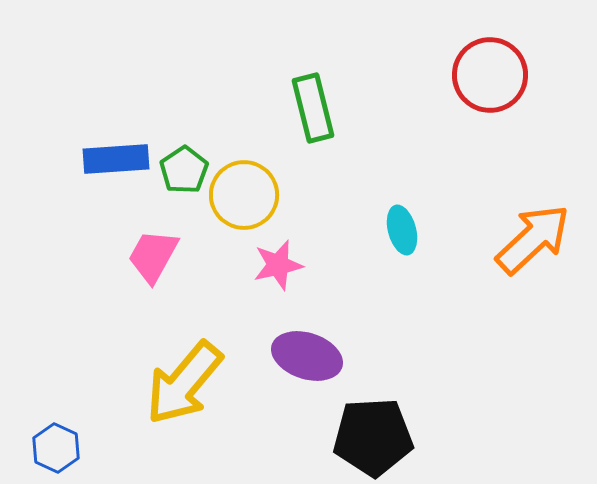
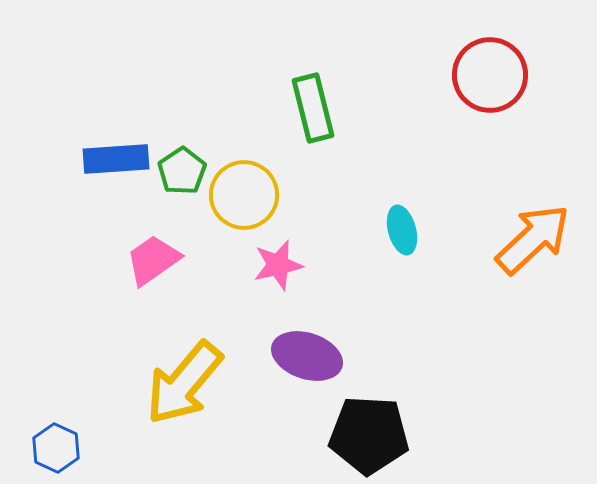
green pentagon: moved 2 px left, 1 px down
pink trapezoid: moved 4 px down; rotated 26 degrees clockwise
black pentagon: moved 4 px left, 2 px up; rotated 6 degrees clockwise
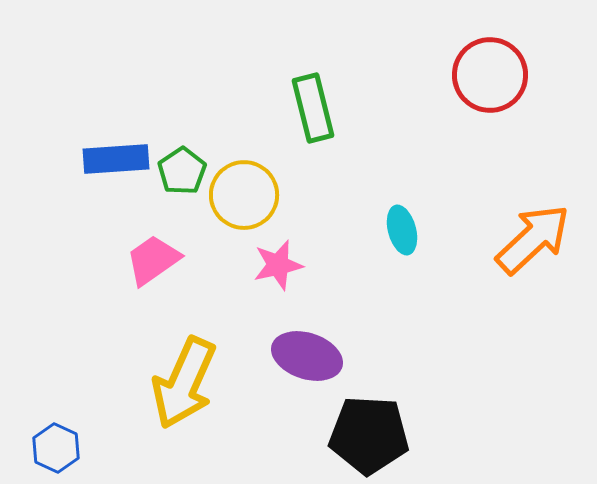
yellow arrow: rotated 16 degrees counterclockwise
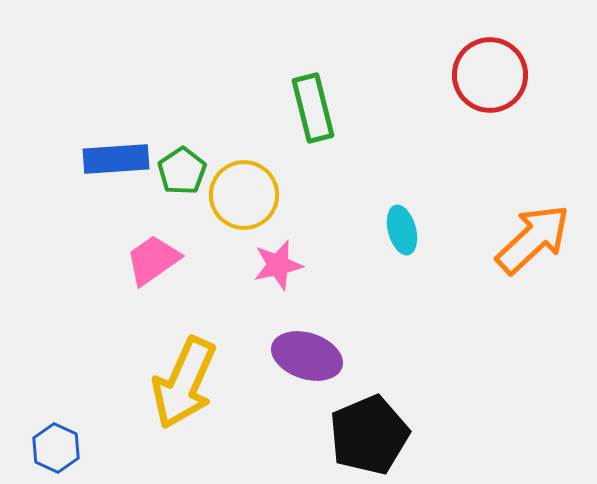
black pentagon: rotated 26 degrees counterclockwise
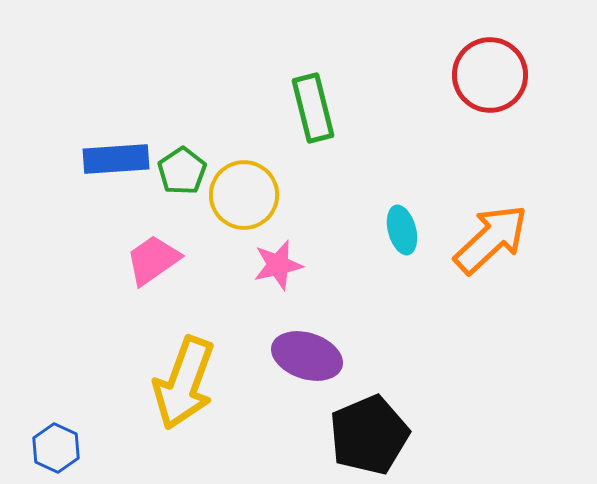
orange arrow: moved 42 px left
yellow arrow: rotated 4 degrees counterclockwise
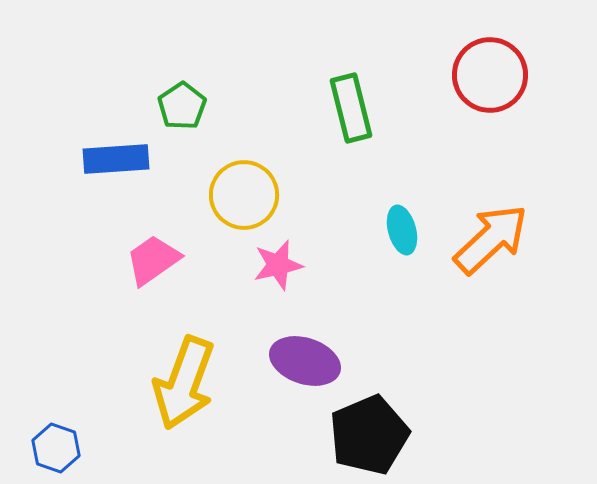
green rectangle: moved 38 px right
green pentagon: moved 65 px up
purple ellipse: moved 2 px left, 5 px down
blue hexagon: rotated 6 degrees counterclockwise
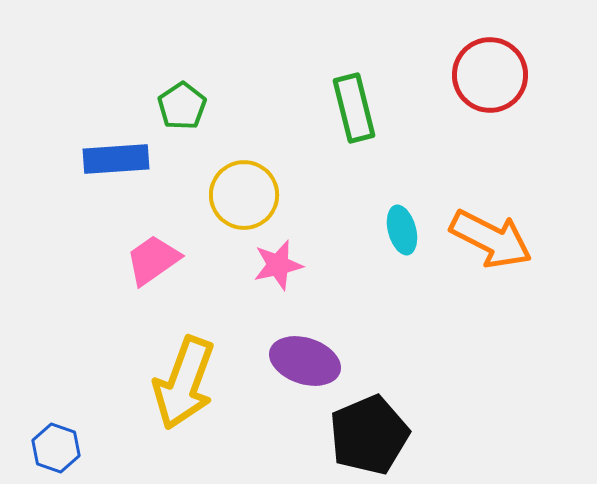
green rectangle: moved 3 px right
orange arrow: rotated 70 degrees clockwise
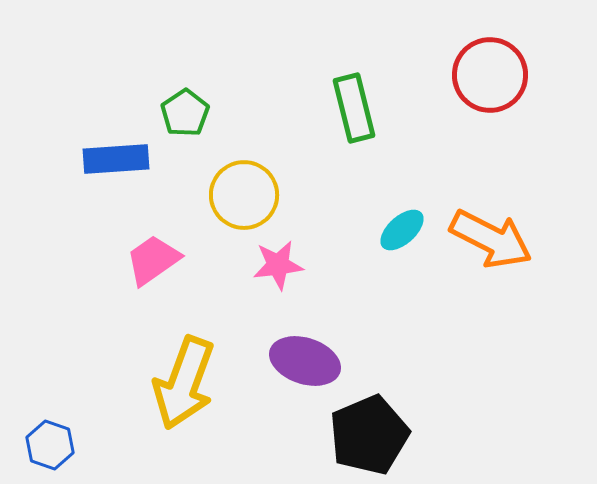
green pentagon: moved 3 px right, 7 px down
cyan ellipse: rotated 63 degrees clockwise
pink star: rotated 6 degrees clockwise
blue hexagon: moved 6 px left, 3 px up
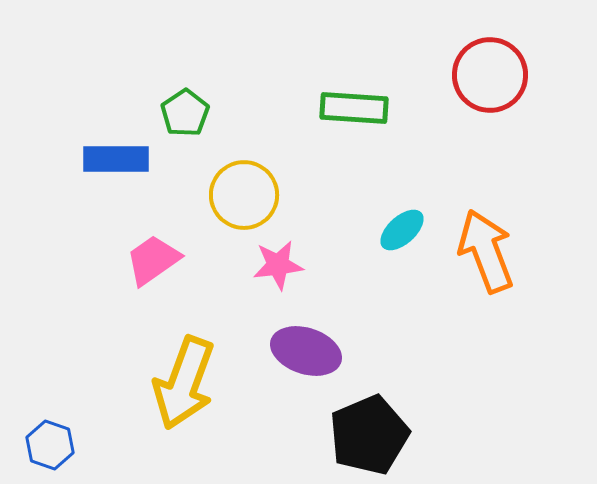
green rectangle: rotated 72 degrees counterclockwise
blue rectangle: rotated 4 degrees clockwise
orange arrow: moved 5 px left, 12 px down; rotated 138 degrees counterclockwise
purple ellipse: moved 1 px right, 10 px up
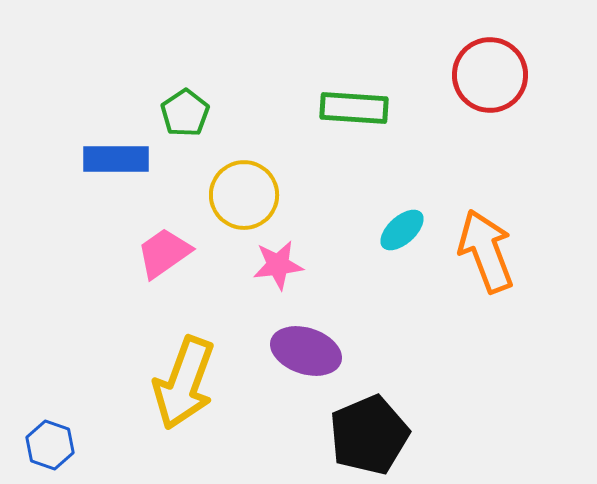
pink trapezoid: moved 11 px right, 7 px up
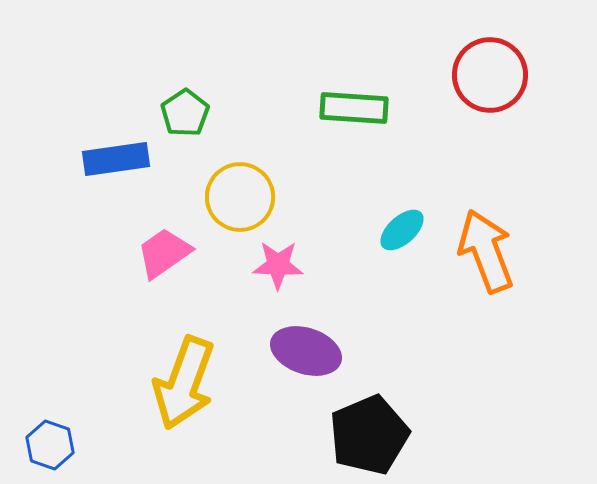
blue rectangle: rotated 8 degrees counterclockwise
yellow circle: moved 4 px left, 2 px down
pink star: rotated 9 degrees clockwise
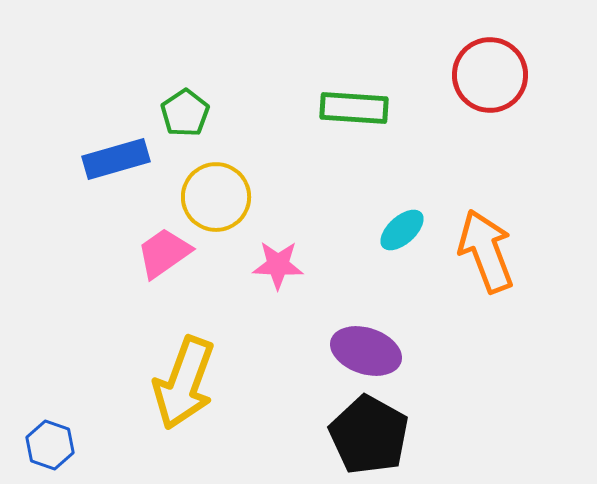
blue rectangle: rotated 8 degrees counterclockwise
yellow circle: moved 24 px left
purple ellipse: moved 60 px right
black pentagon: rotated 20 degrees counterclockwise
